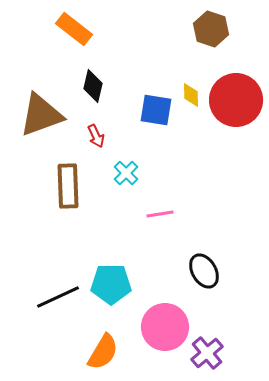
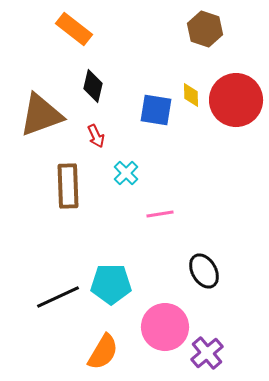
brown hexagon: moved 6 px left
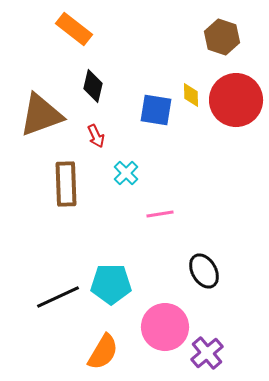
brown hexagon: moved 17 px right, 8 px down
brown rectangle: moved 2 px left, 2 px up
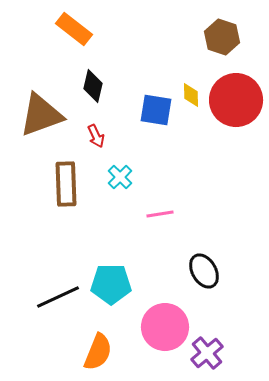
cyan cross: moved 6 px left, 4 px down
orange semicircle: moved 5 px left; rotated 9 degrees counterclockwise
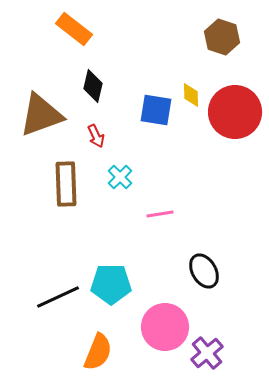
red circle: moved 1 px left, 12 px down
